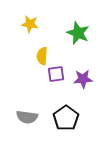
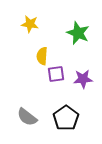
gray semicircle: rotated 30 degrees clockwise
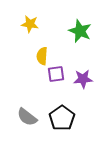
green star: moved 2 px right, 2 px up
black pentagon: moved 4 px left
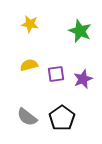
yellow semicircle: moved 13 px left, 9 px down; rotated 72 degrees clockwise
purple star: rotated 18 degrees counterclockwise
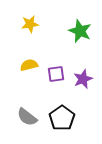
yellow star: rotated 18 degrees counterclockwise
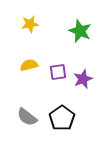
purple square: moved 2 px right, 2 px up
